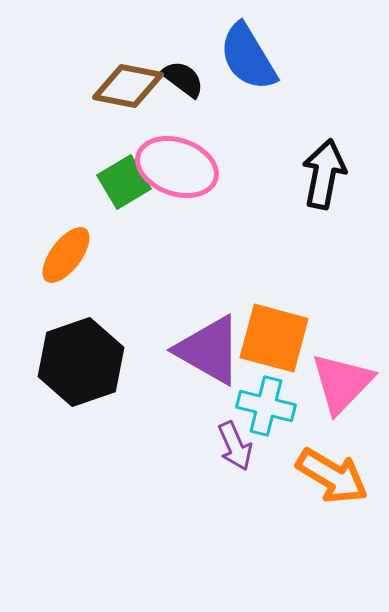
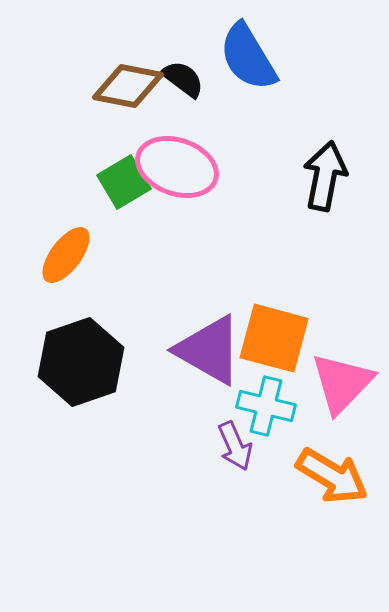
black arrow: moved 1 px right, 2 px down
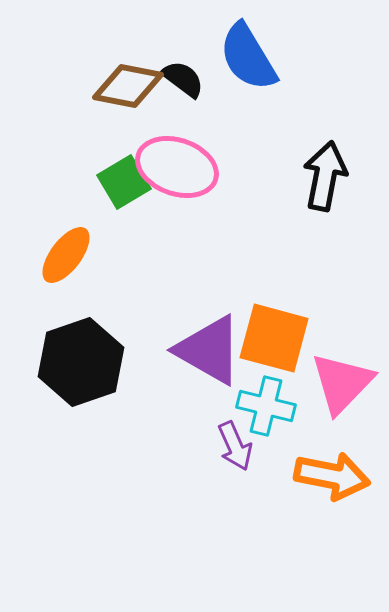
orange arrow: rotated 20 degrees counterclockwise
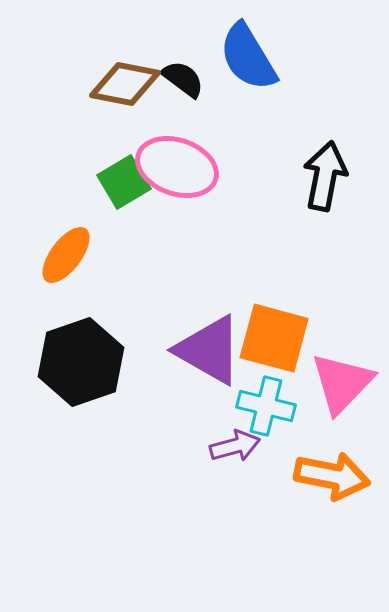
brown diamond: moved 3 px left, 2 px up
purple arrow: rotated 81 degrees counterclockwise
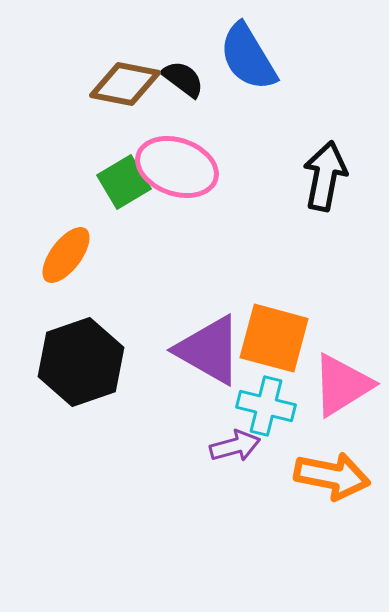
pink triangle: moved 2 px down; rotated 14 degrees clockwise
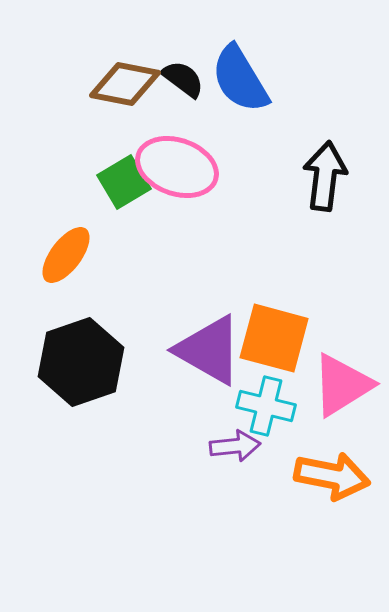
blue semicircle: moved 8 px left, 22 px down
black arrow: rotated 4 degrees counterclockwise
purple arrow: rotated 9 degrees clockwise
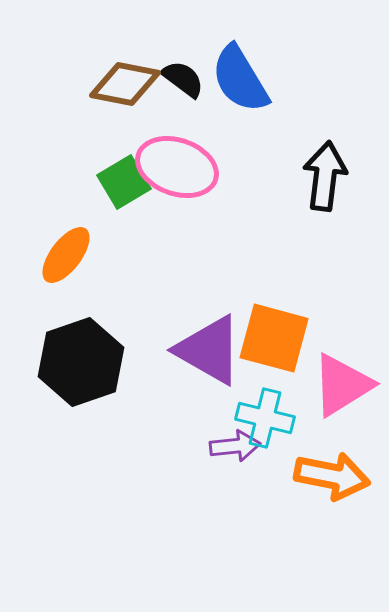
cyan cross: moved 1 px left, 12 px down
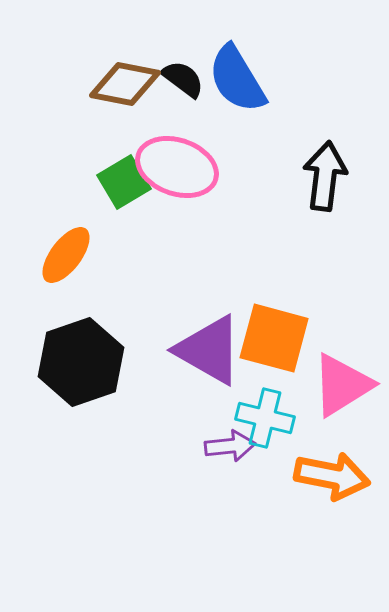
blue semicircle: moved 3 px left
purple arrow: moved 5 px left
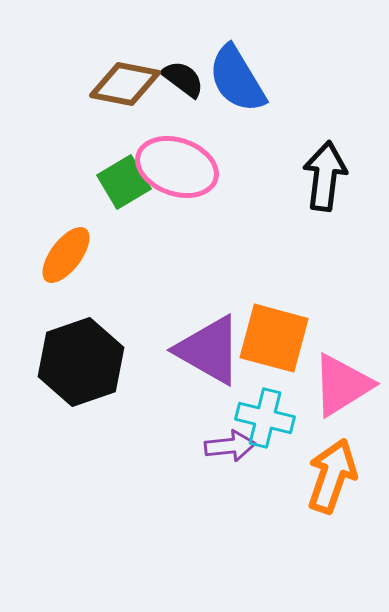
orange arrow: rotated 82 degrees counterclockwise
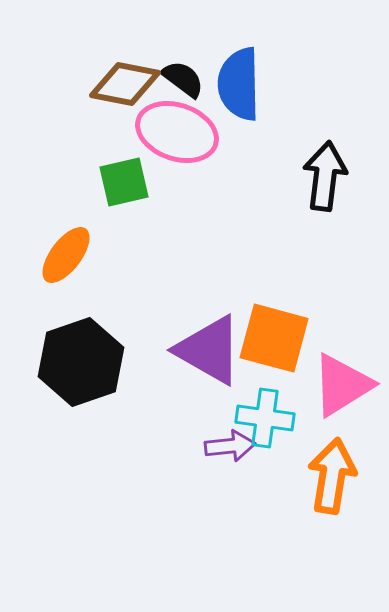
blue semicircle: moved 2 px right, 5 px down; rotated 30 degrees clockwise
pink ellipse: moved 35 px up
green square: rotated 18 degrees clockwise
cyan cross: rotated 6 degrees counterclockwise
orange arrow: rotated 10 degrees counterclockwise
